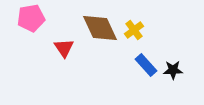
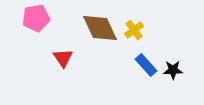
pink pentagon: moved 5 px right
red triangle: moved 1 px left, 10 px down
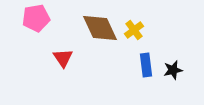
blue rectangle: rotated 35 degrees clockwise
black star: rotated 12 degrees counterclockwise
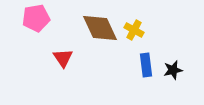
yellow cross: rotated 24 degrees counterclockwise
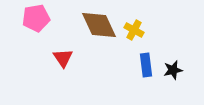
brown diamond: moved 1 px left, 3 px up
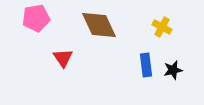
yellow cross: moved 28 px right, 3 px up
